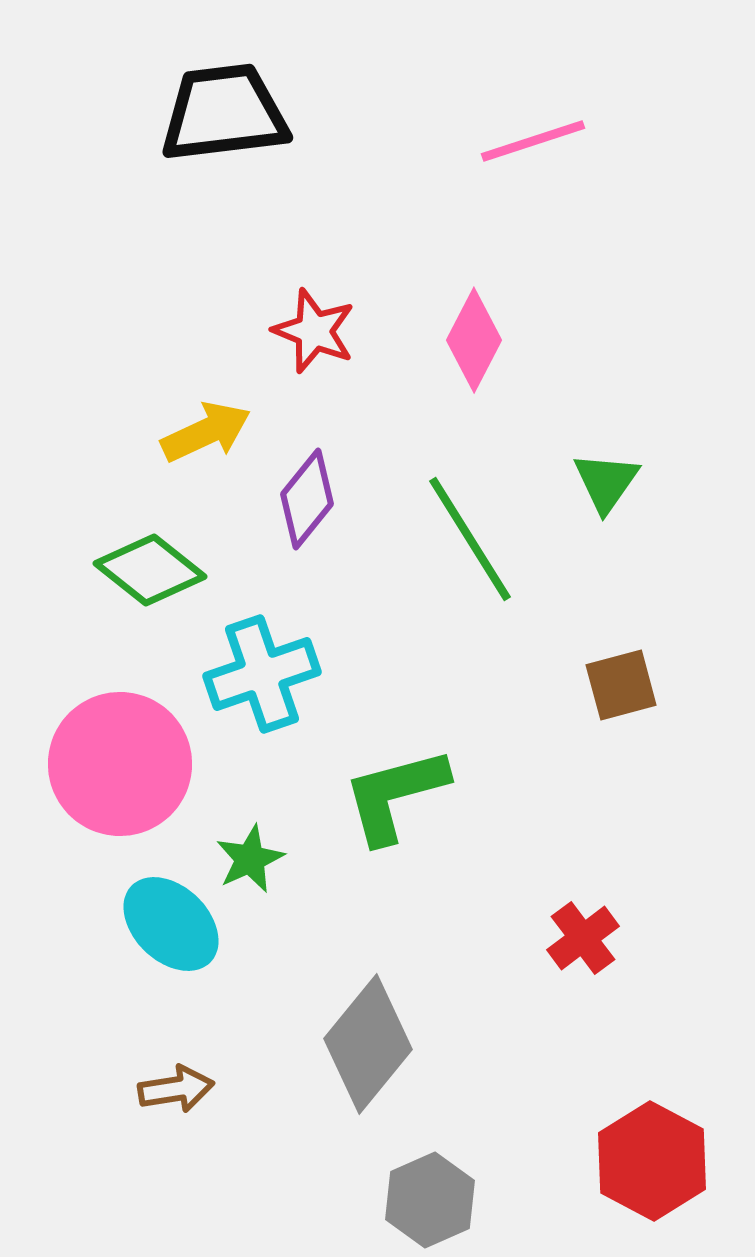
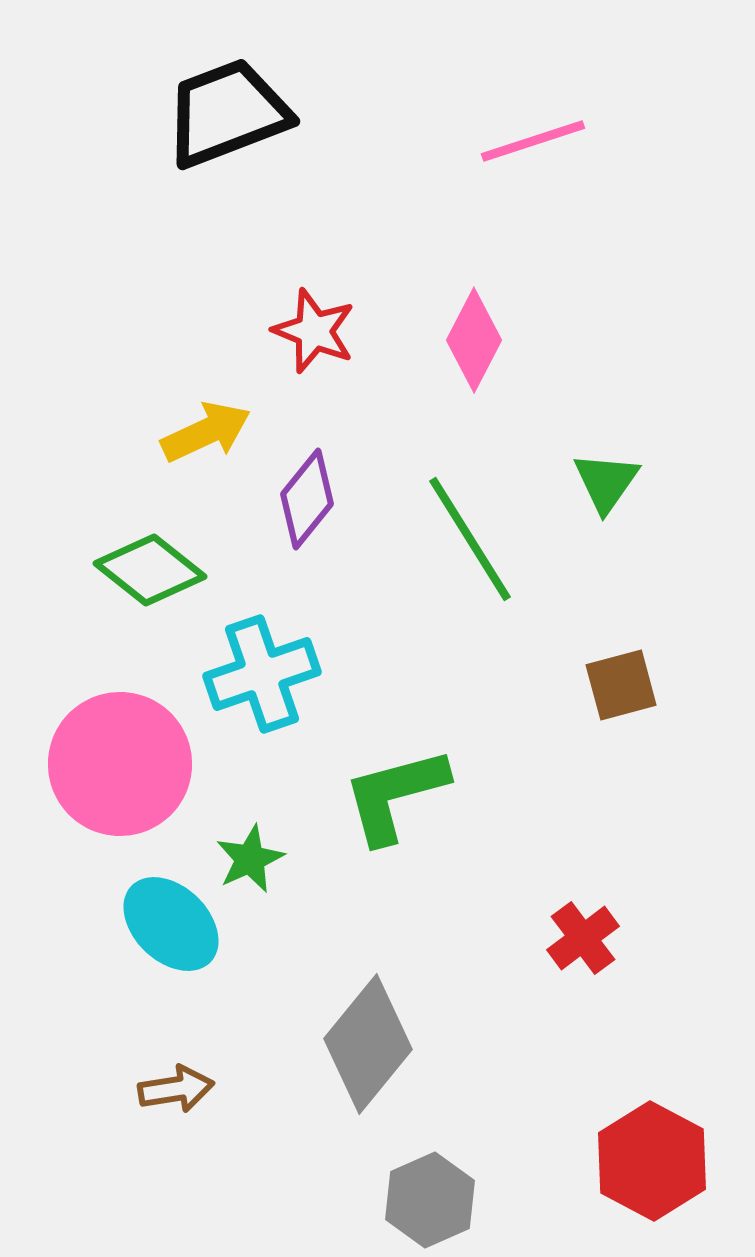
black trapezoid: moved 3 px right; rotated 14 degrees counterclockwise
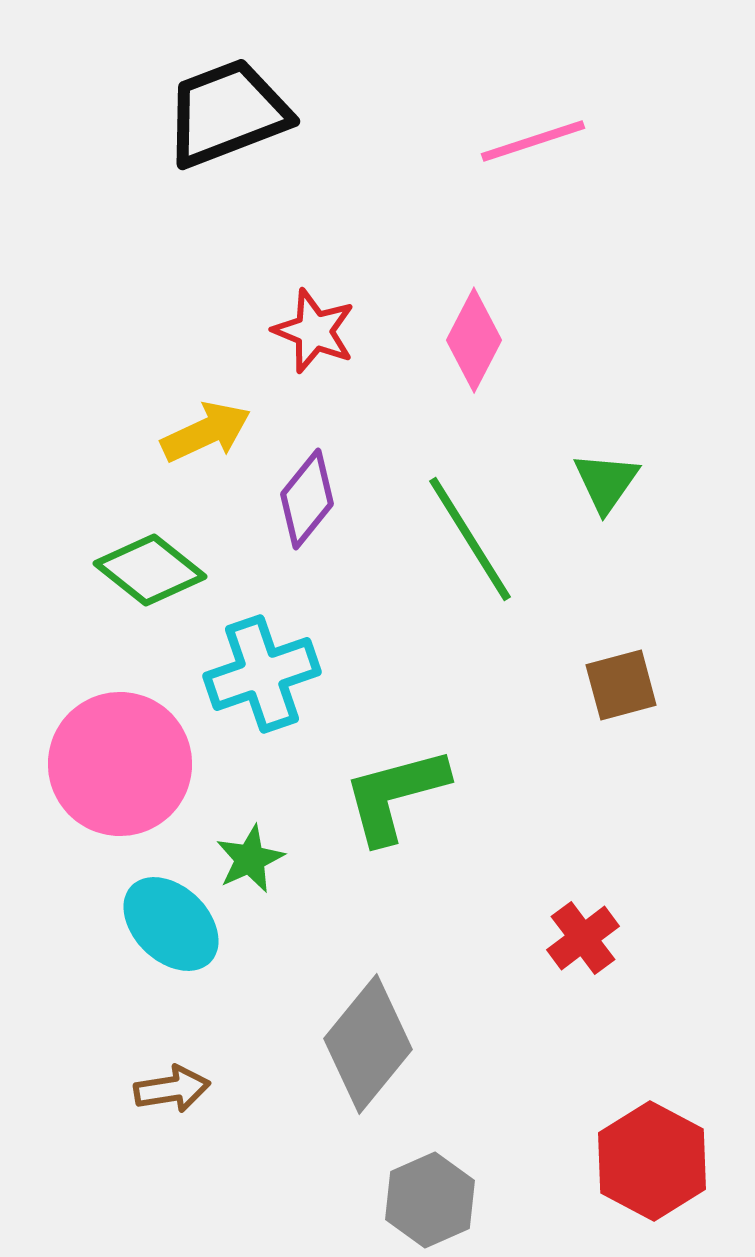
brown arrow: moved 4 px left
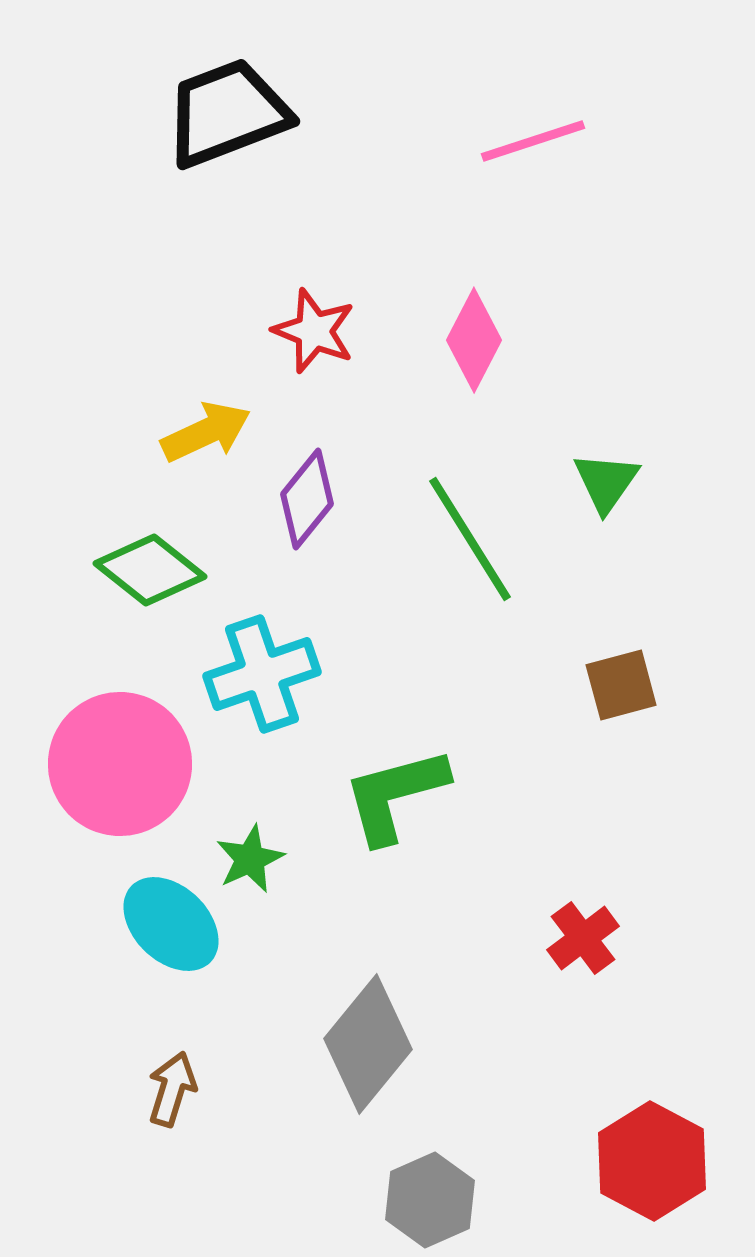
brown arrow: rotated 64 degrees counterclockwise
